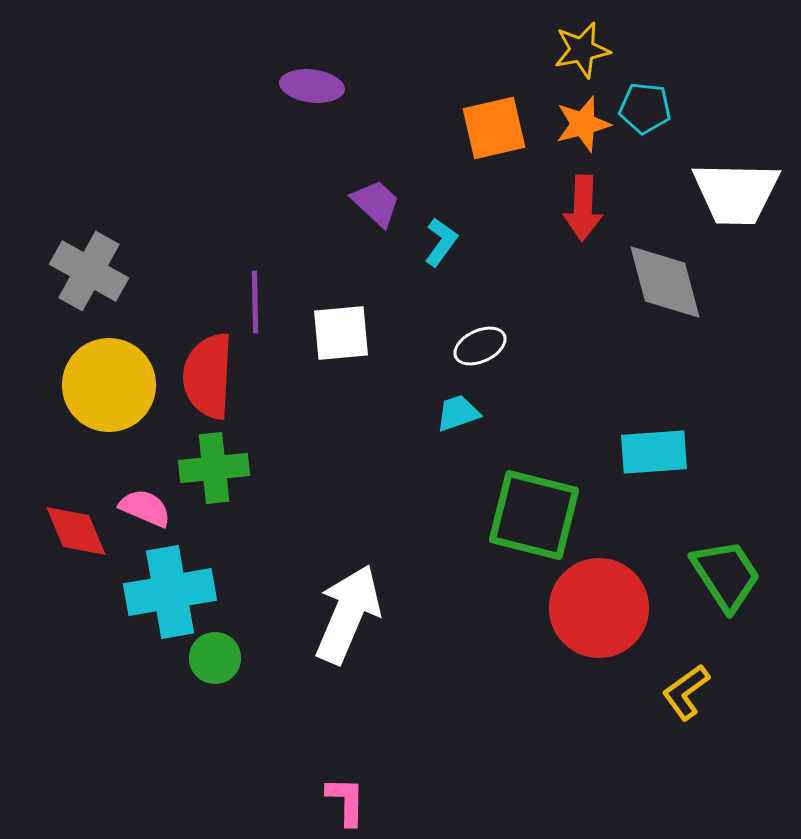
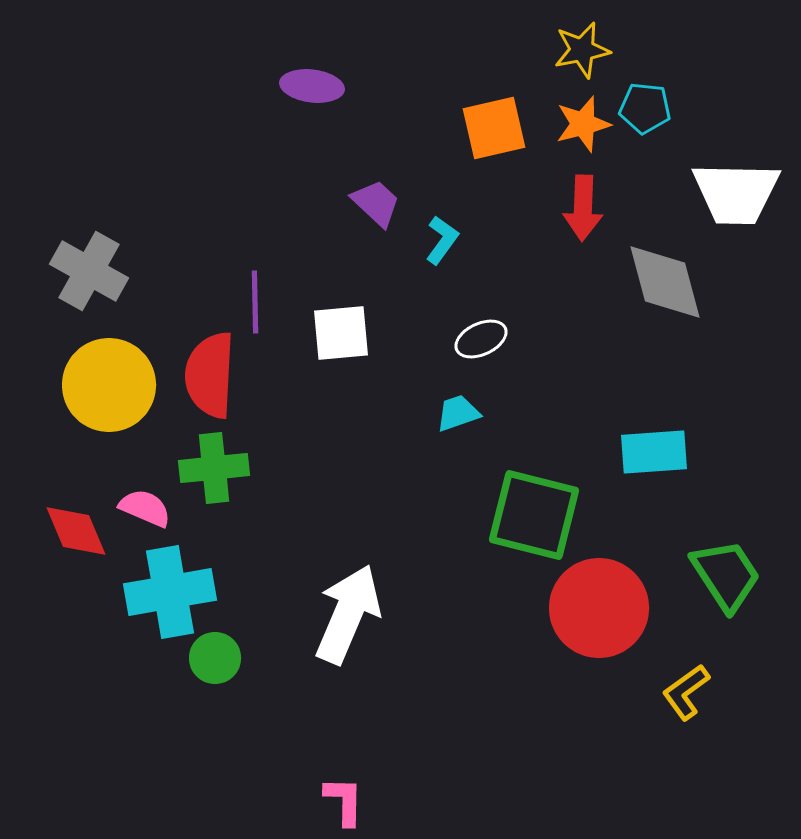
cyan L-shape: moved 1 px right, 2 px up
white ellipse: moved 1 px right, 7 px up
red semicircle: moved 2 px right, 1 px up
pink L-shape: moved 2 px left
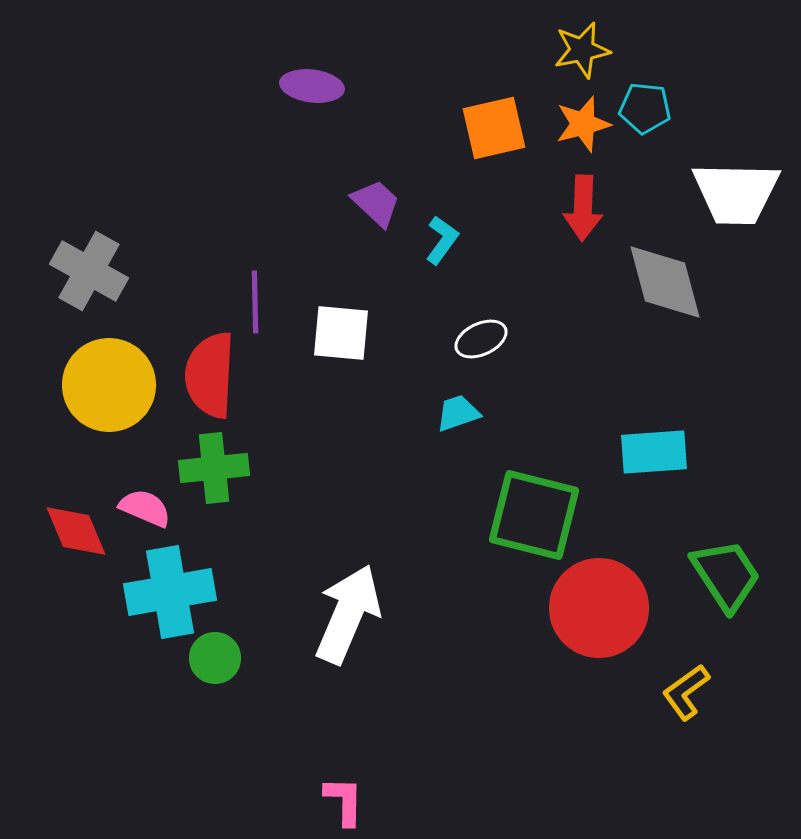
white square: rotated 10 degrees clockwise
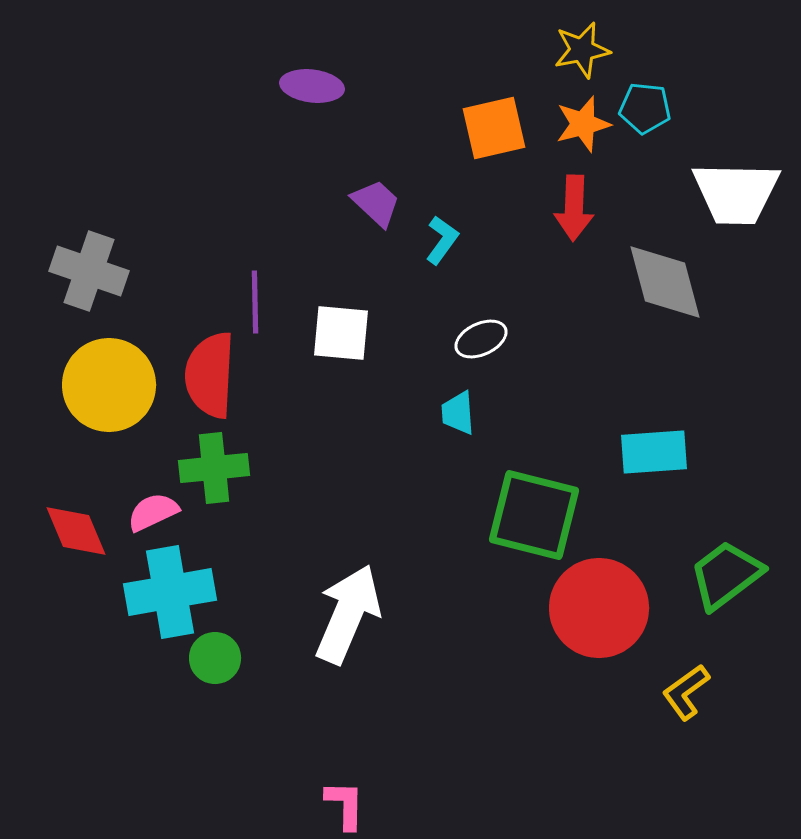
red arrow: moved 9 px left
gray cross: rotated 10 degrees counterclockwise
cyan trapezoid: rotated 75 degrees counterclockwise
pink semicircle: moved 8 px right, 4 px down; rotated 48 degrees counterclockwise
green trapezoid: rotated 94 degrees counterclockwise
pink L-shape: moved 1 px right, 4 px down
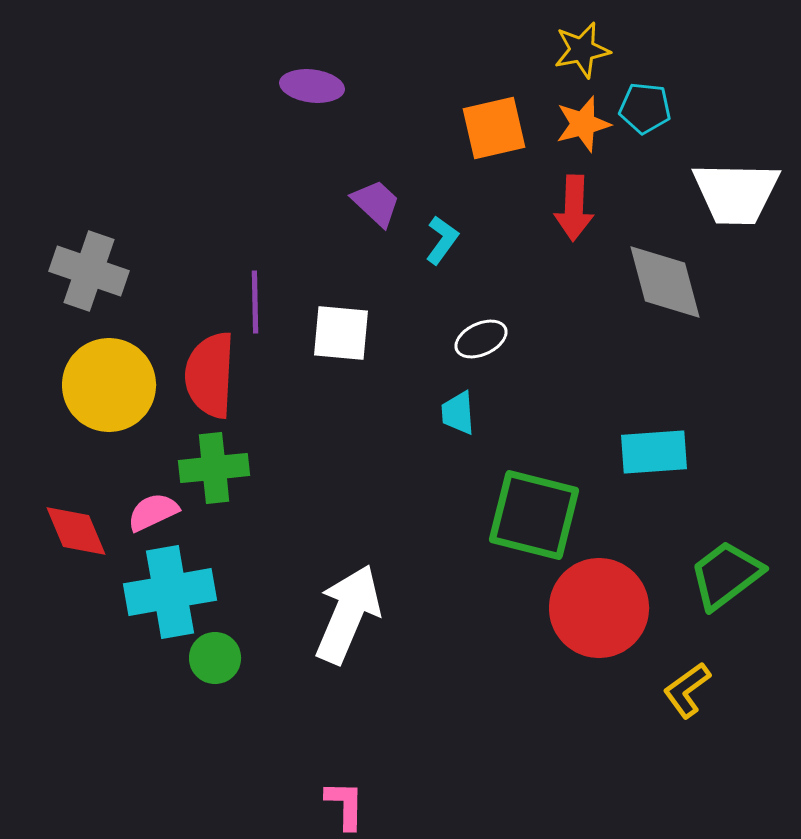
yellow L-shape: moved 1 px right, 2 px up
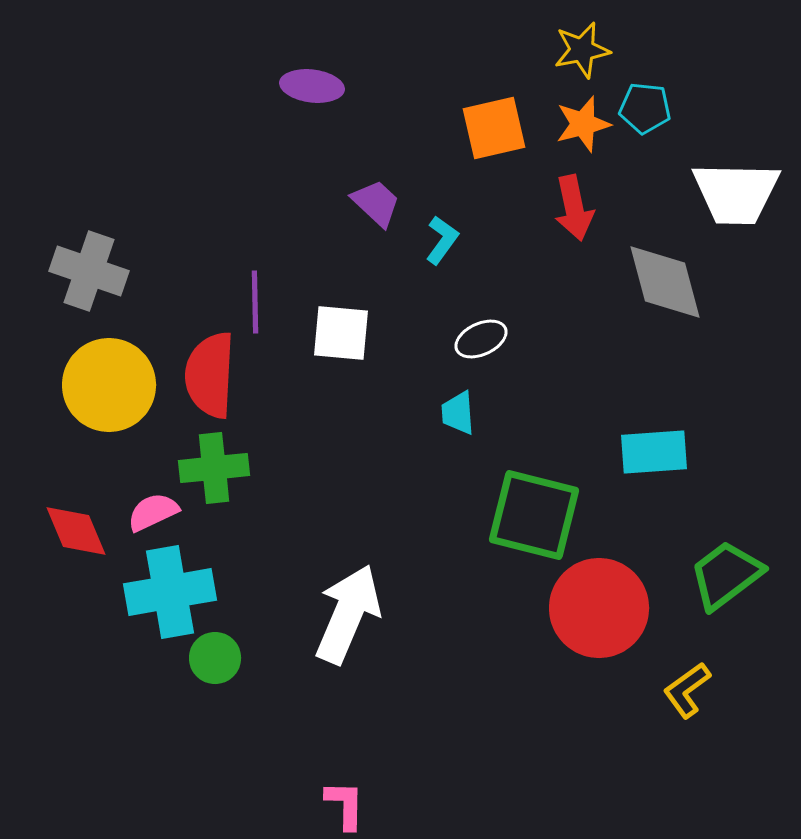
red arrow: rotated 14 degrees counterclockwise
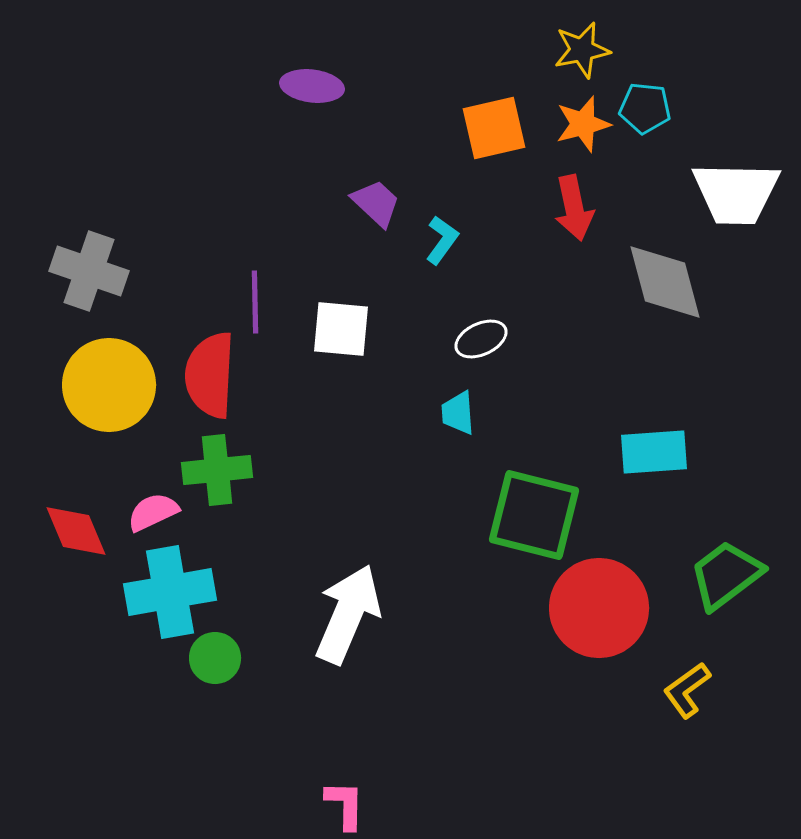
white square: moved 4 px up
green cross: moved 3 px right, 2 px down
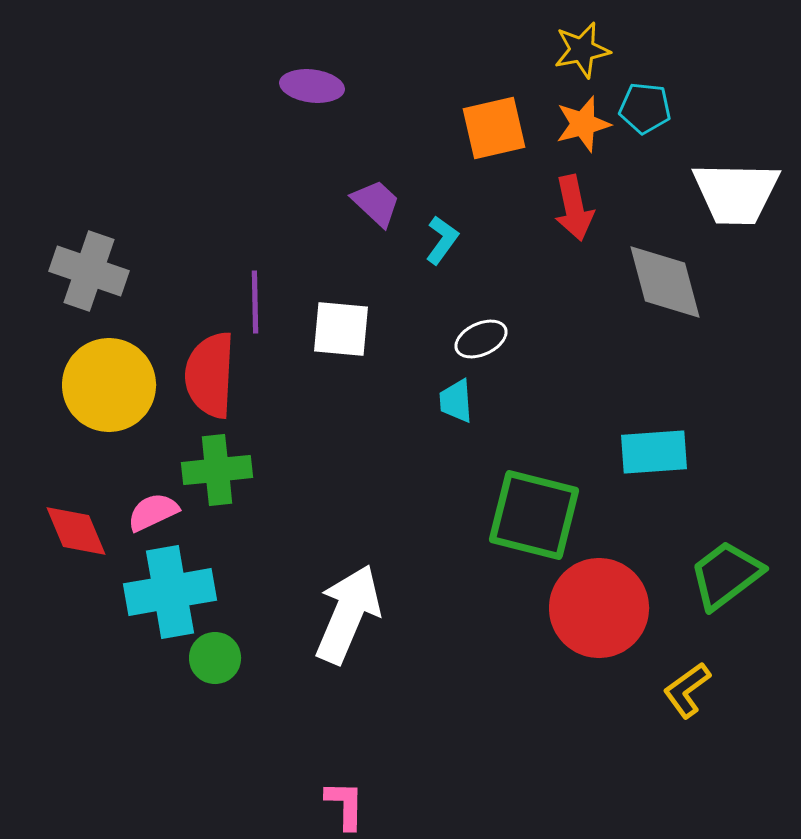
cyan trapezoid: moved 2 px left, 12 px up
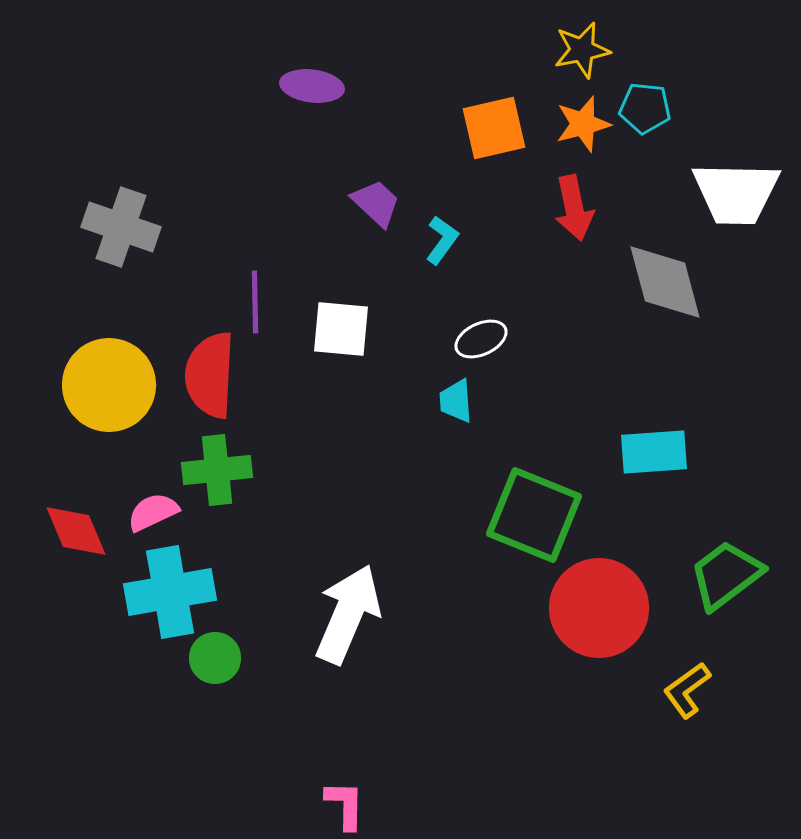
gray cross: moved 32 px right, 44 px up
green square: rotated 8 degrees clockwise
